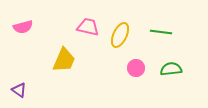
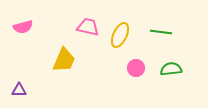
purple triangle: rotated 35 degrees counterclockwise
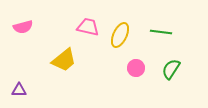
yellow trapezoid: rotated 28 degrees clockwise
green semicircle: rotated 50 degrees counterclockwise
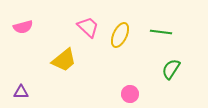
pink trapezoid: rotated 30 degrees clockwise
pink circle: moved 6 px left, 26 px down
purple triangle: moved 2 px right, 2 px down
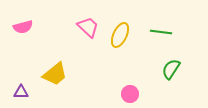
yellow trapezoid: moved 9 px left, 14 px down
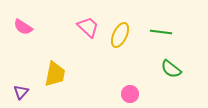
pink semicircle: rotated 48 degrees clockwise
green semicircle: rotated 85 degrees counterclockwise
yellow trapezoid: rotated 40 degrees counterclockwise
purple triangle: rotated 49 degrees counterclockwise
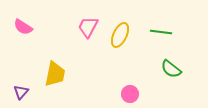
pink trapezoid: rotated 105 degrees counterclockwise
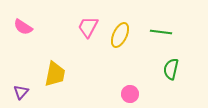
green semicircle: rotated 65 degrees clockwise
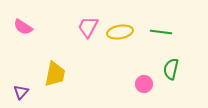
yellow ellipse: moved 3 px up; rotated 55 degrees clockwise
pink circle: moved 14 px right, 10 px up
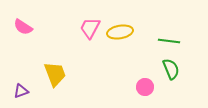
pink trapezoid: moved 2 px right, 1 px down
green line: moved 8 px right, 9 px down
green semicircle: rotated 145 degrees clockwise
yellow trapezoid: rotated 32 degrees counterclockwise
pink circle: moved 1 px right, 3 px down
purple triangle: moved 1 px up; rotated 28 degrees clockwise
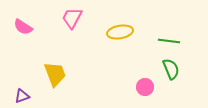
pink trapezoid: moved 18 px left, 10 px up
purple triangle: moved 1 px right, 5 px down
